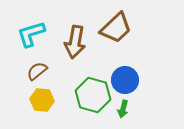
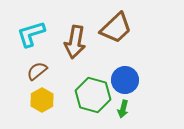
yellow hexagon: rotated 25 degrees clockwise
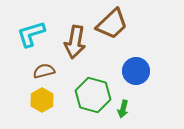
brown trapezoid: moved 4 px left, 4 px up
brown semicircle: moved 7 px right; rotated 25 degrees clockwise
blue circle: moved 11 px right, 9 px up
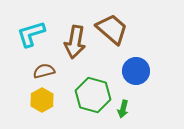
brown trapezoid: moved 5 px down; rotated 96 degrees counterclockwise
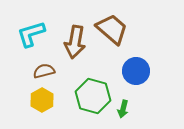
green hexagon: moved 1 px down
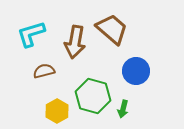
yellow hexagon: moved 15 px right, 11 px down
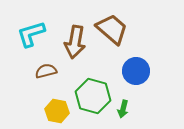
brown semicircle: moved 2 px right
yellow hexagon: rotated 20 degrees counterclockwise
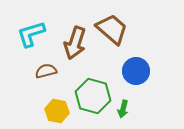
brown arrow: moved 1 px down; rotated 8 degrees clockwise
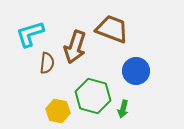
brown trapezoid: rotated 20 degrees counterclockwise
cyan L-shape: moved 1 px left
brown arrow: moved 4 px down
brown semicircle: moved 1 px right, 8 px up; rotated 110 degrees clockwise
yellow hexagon: moved 1 px right
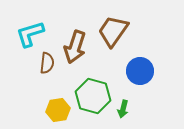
brown trapezoid: moved 1 px right, 2 px down; rotated 76 degrees counterclockwise
blue circle: moved 4 px right
yellow hexagon: moved 1 px up; rotated 20 degrees counterclockwise
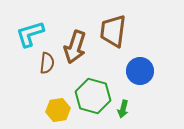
brown trapezoid: rotated 28 degrees counterclockwise
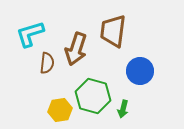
brown arrow: moved 1 px right, 2 px down
yellow hexagon: moved 2 px right
